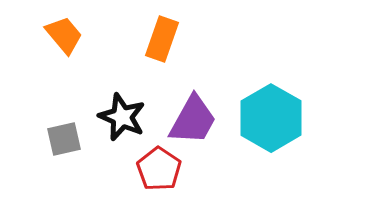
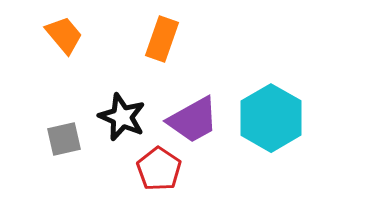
purple trapezoid: rotated 32 degrees clockwise
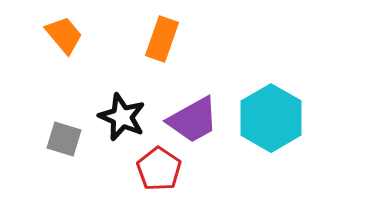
gray square: rotated 30 degrees clockwise
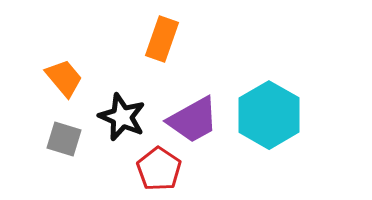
orange trapezoid: moved 43 px down
cyan hexagon: moved 2 px left, 3 px up
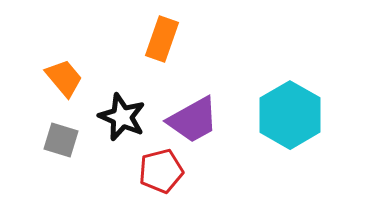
cyan hexagon: moved 21 px right
gray square: moved 3 px left, 1 px down
red pentagon: moved 2 px right, 2 px down; rotated 24 degrees clockwise
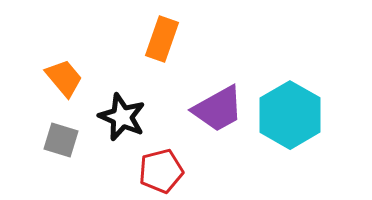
purple trapezoid: moved 25 px right, 11 px up
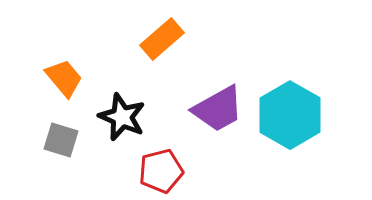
orange rectangle: rotated 30 degrees clockwise
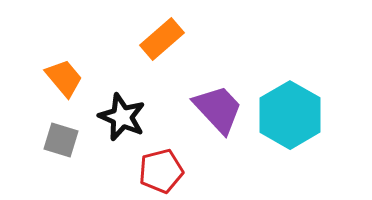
purple trapezoid: rotated 104 degrees counterclockwise
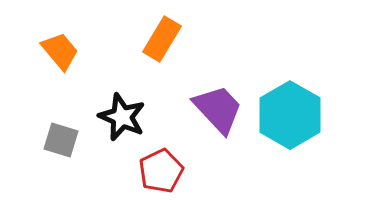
orange rectangle: rotated 18 degrees counterclockwise
orange trapezoid: moved 4 px left, 27 px up
red pentagon: rotated 12 degrees counterclockwise
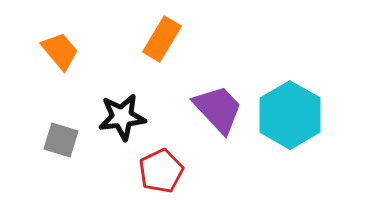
black star: rotated 30 degrees counterclockwise
